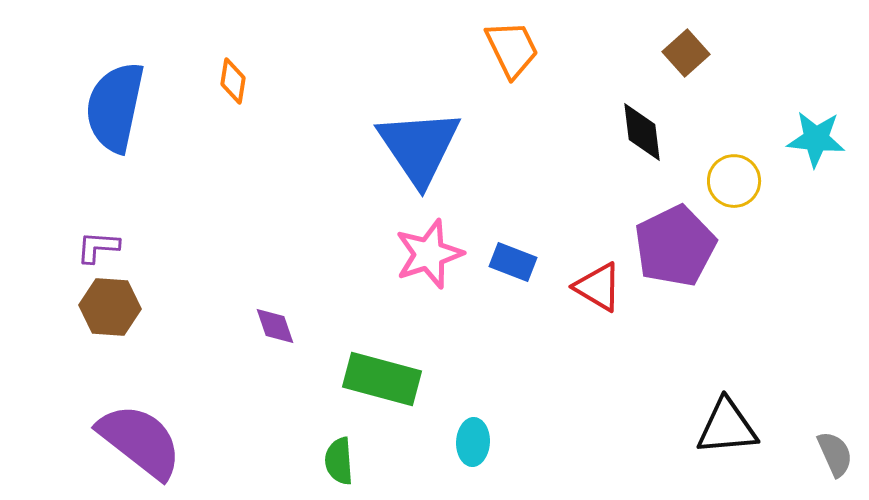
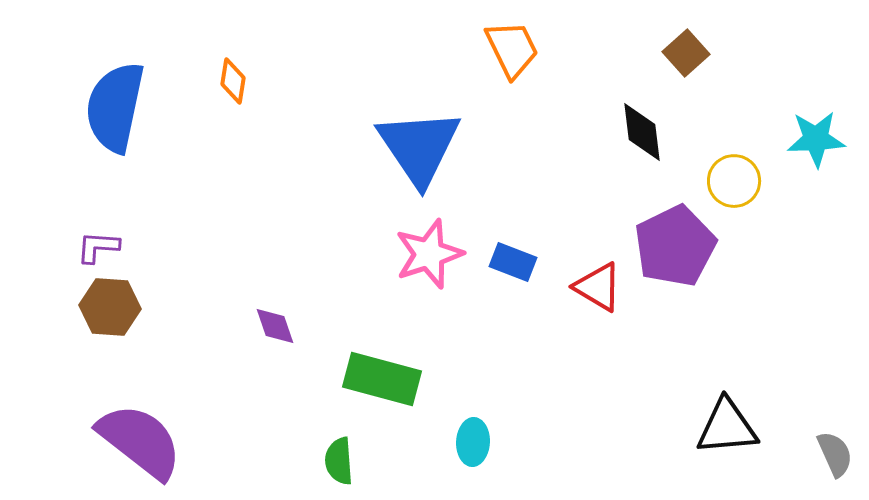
cyan star: rotated 8 degrees counterclockwise
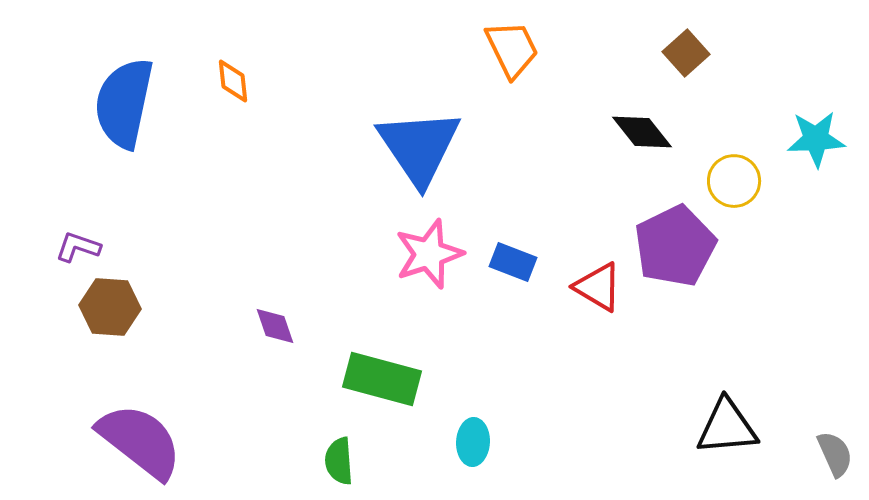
orange diamond: rotated 15 degrees counterclockwise
blue semicircle: moved 9 px right, 4 px up
black diamond: rotated 32 degrees counterclockwise
purple L-shape: moved 20 px left; rotated 15 degrees clockwise
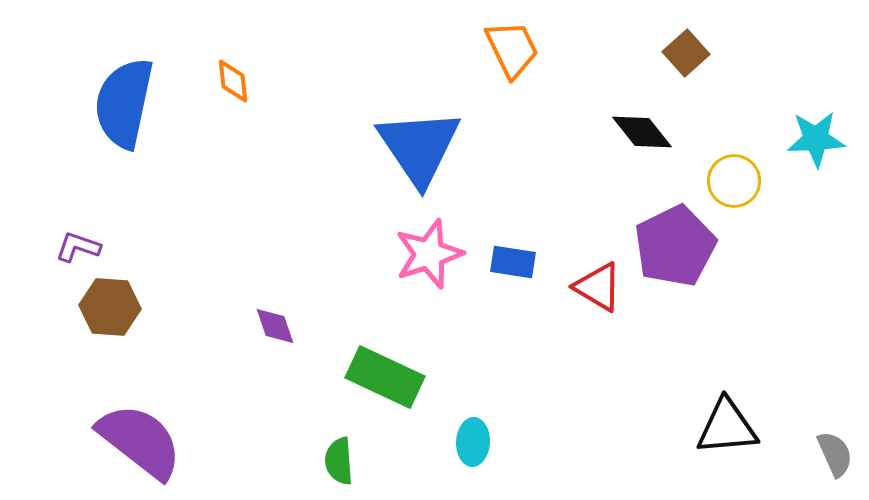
blue rectangle: rotated 12 degrees counterclockwise
green rectangle: moved 3 px right, 2 px up; rotated 10 degrees clockwise
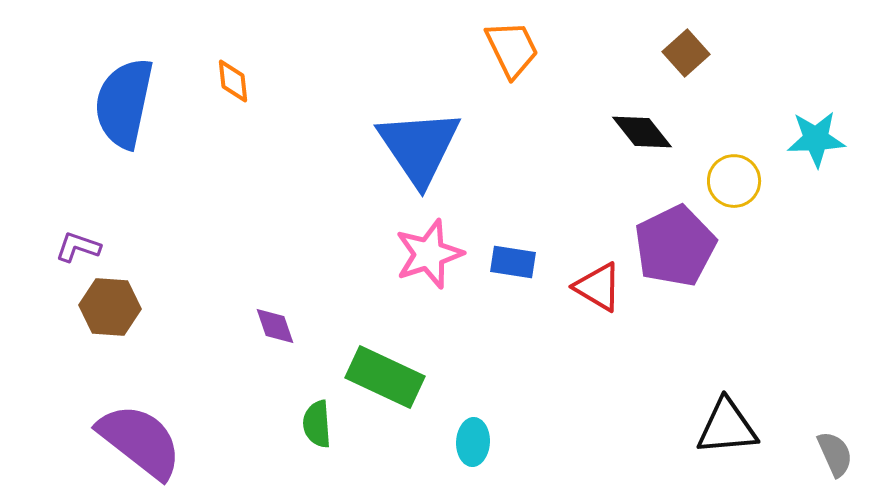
green semicircle: moved 22 px left, 37 px up
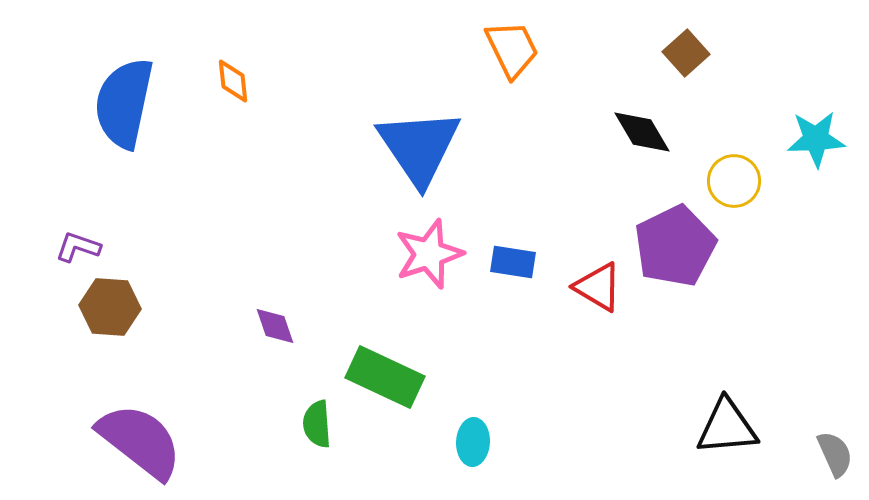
black diamond: rotated 8 degrees clockwise
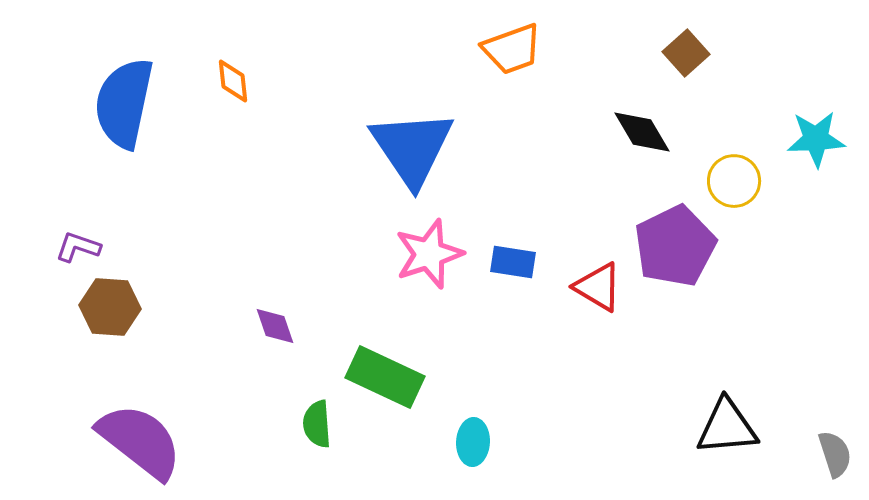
orange trapezoid: rotated 96 degrees clockwise
blue triangle: moved 7 px left, 1 px down
gray semicircle: rotated 6 degrees clockwise
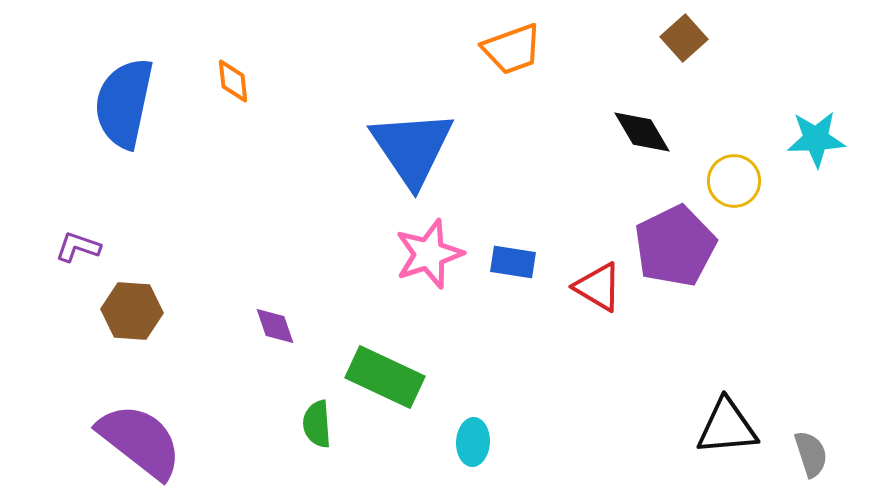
brown square: moved 2 px left, 15 px up
brown hexagon: moved 22 px right, 4 px down
gray semicircle: moved 24 px left
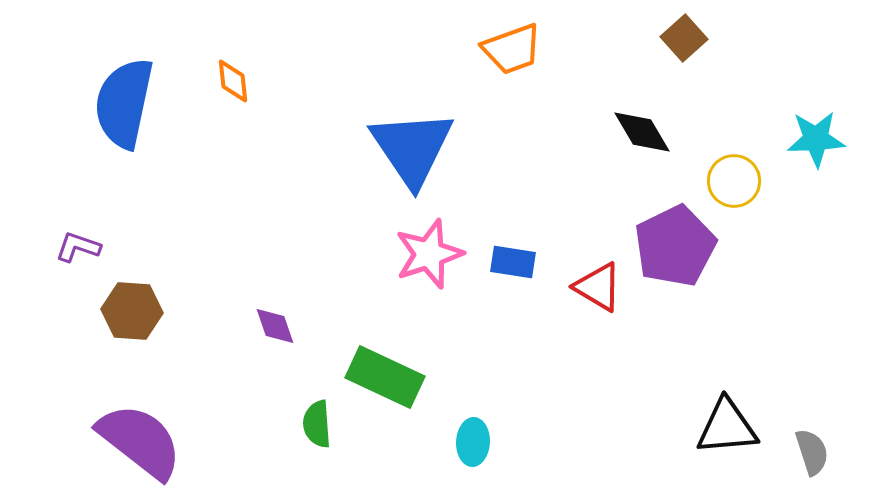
gray semicircle: moved 1 px right, 2 px up
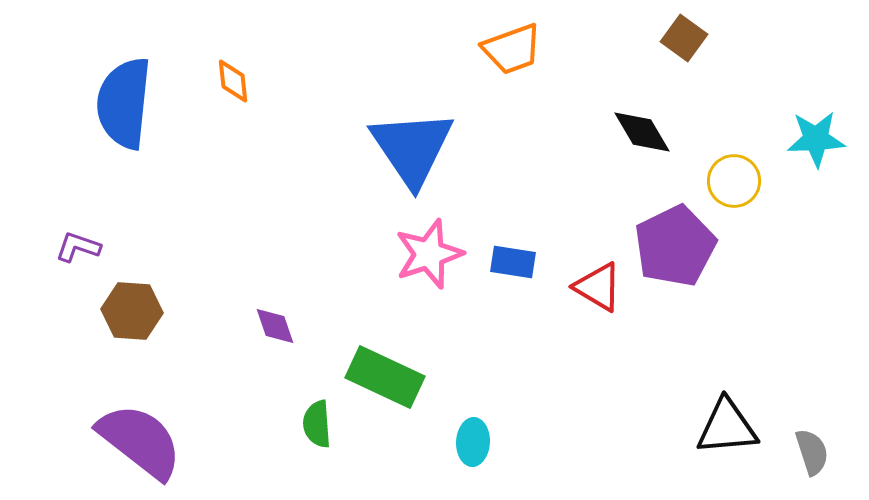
brown square: rotated 12 degrees counterclockwise
blue semicircle: rotated 6 degrees counterclockwise
